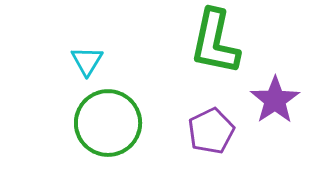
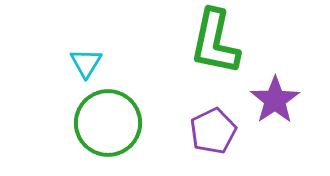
cyan triangle: moved 1 px left, 2 px down
purple pentagon: moved 2 px right
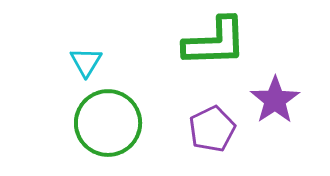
green L-shape: rotated 104 degrees counterclockwise
cyan triangle: moved 1 px up
purple pentagon: moved 1 px left, 2 px up
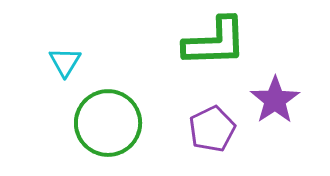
cyan triangle: moved 21 px left
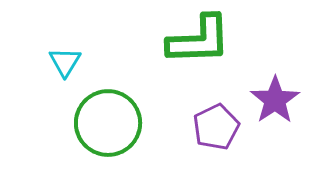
green L-shape: moved 16 px left, 2 px up
purple pentagon: moved 4 px right, 2 px up
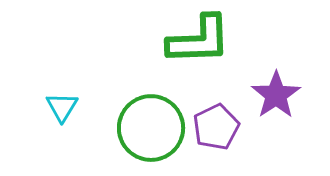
cyan triangle: moved 3 px left, 45 px down
purple star: moved 1 px right, 5 px up
green circle: moved 43 px right, 5 px down
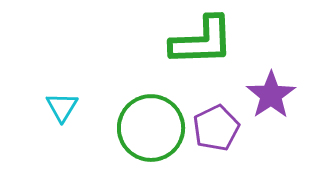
green L-shape: moved 3 px right, 1 px down
purple star: moved 5 px left
purple pentagon: moved 1 px down
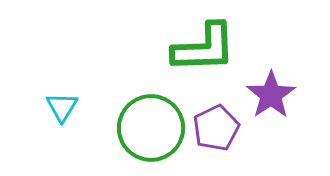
green L-shape: moved 2 px right, 7 px down
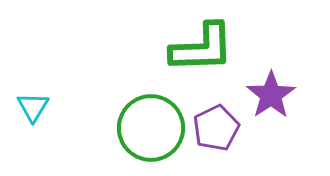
green L-shape: moved 2 px left
cyan triangle: moved 29 px left
